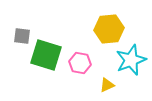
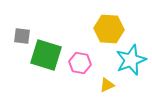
yellow hexagon: rotated 8 degrees clockwise
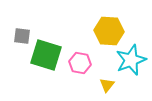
yellow hexagon: moved 2 px down
yellow triangle: rotated 28 degrees counterclockwise
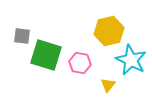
yellow hexagon: rotated 16 degrees counterclockwise
cyan star: rotated 24 degrees counterclockwise
yellow triangle: moved 1 px right
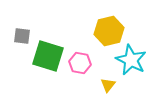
green square: moved 2 px right, 1 px down
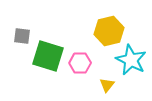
pink hexagon: rotated 10 degrees counterclockwise
yellow triangle: moved 1 px left
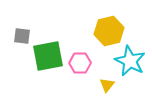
green square: rotated 28 degrees counterclockwise
cyan star: moved 1 px left, 1 px down
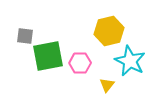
gray square: moved 3 px right
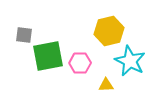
gray square: moved 1 px left, 1 px up
yellow triangle: moved 1 px left; rotated 49 degrees clockwise
